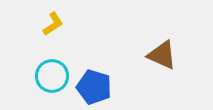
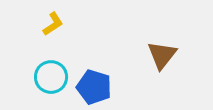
brown triangle: rotated 44 degrees clockwise
cyan circle: moved 1 px left, 1 px down
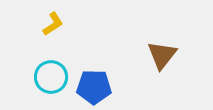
blue pentagon: rotated 16 degrees counterclockwise
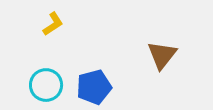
cyan circle: moved 5 px left, 8 px down
blue pentagon: rotated 16 degrees counterclockwise
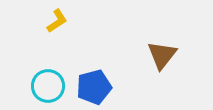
yellow L-shape: moved 4 px right, 3 px up
cyan circle: moved 2 px right, 1 px down
